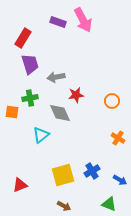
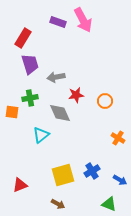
orange circle: moved 7 px left
brown arrow: moved 6 px left, 2 px up
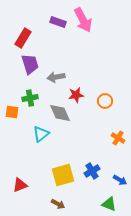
cyan triangle: moved 1 px up
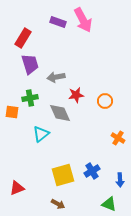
blue arrow: rotated 56 degrees clockwise
red triangle: moved 3 px left, 3 px down
